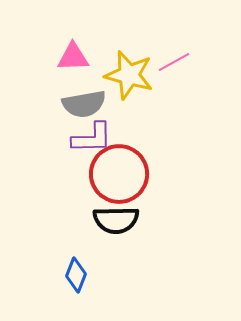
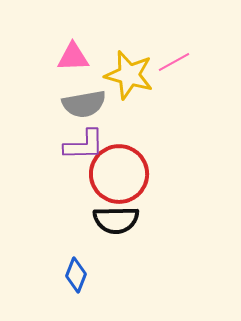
purple L-shape: moved 8 px left, 7 px down
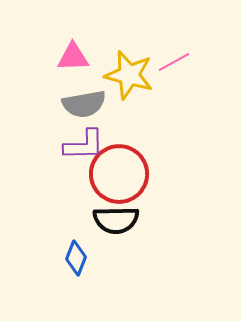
blue diamond: moved 17 px up
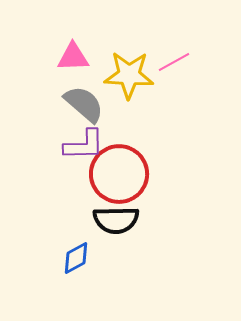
yellow star: rotated 12 degrees counterclockwise
gray semicircle: rotated 129 degrees counterclockwise
blue diamond: rotated 40 degrees clockwise
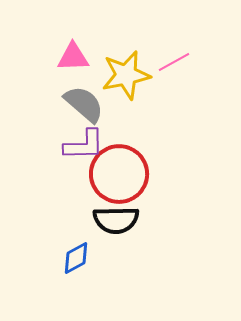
yellow star: moved 3 px left; rotated 15 degrees counterclockwise
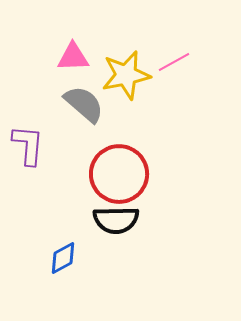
purple L-shape: moved 56 px left; rotated 84 degrees counterclockwise
blue diamond: moved 13 px left
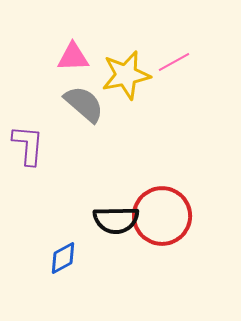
red circle: moved 43 px right, 42 px down
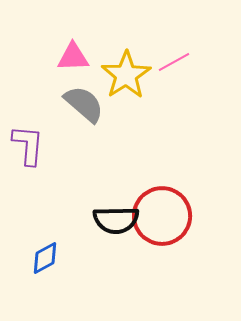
yellow star: rotated 21 degrees counterclockwise
blue diamond: moved 18 px left
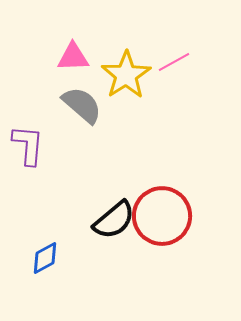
gray semicircle: moved 2 px left, 1 px down
black semicircle: moved 2 px left; rotated 39 degrees counterclockwise
